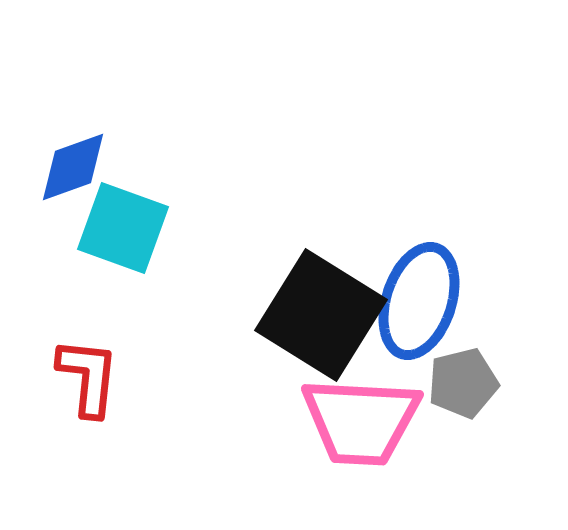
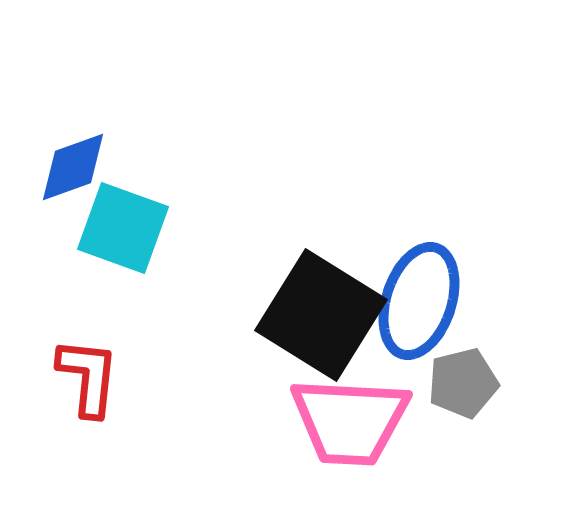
pink trapezoid: moved 11 px left
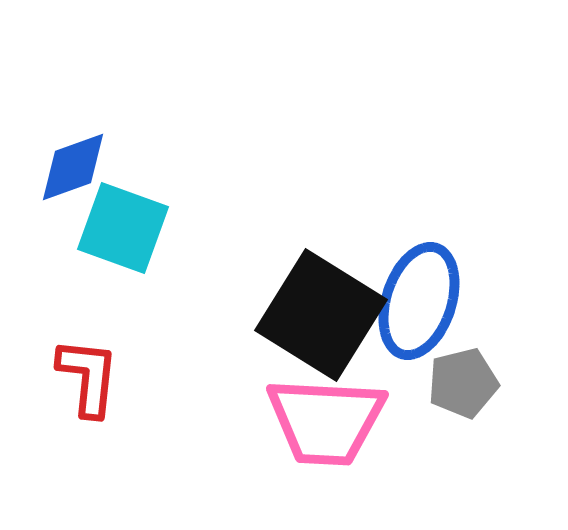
pink trapezoid: moved 24 px left
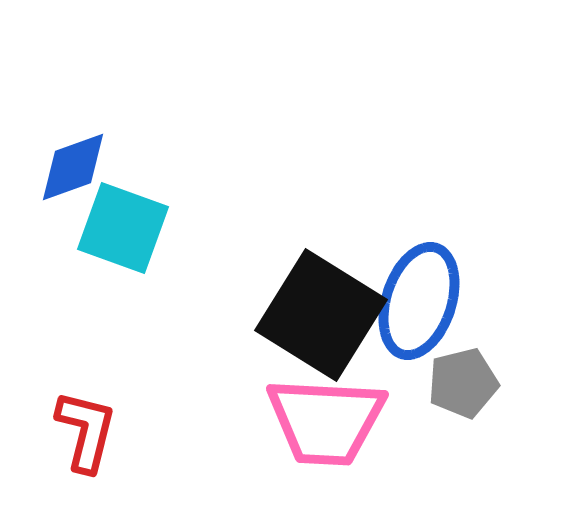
red L-shape: moved 2 px left, 54 px down; rotated 8 degrees clockwise
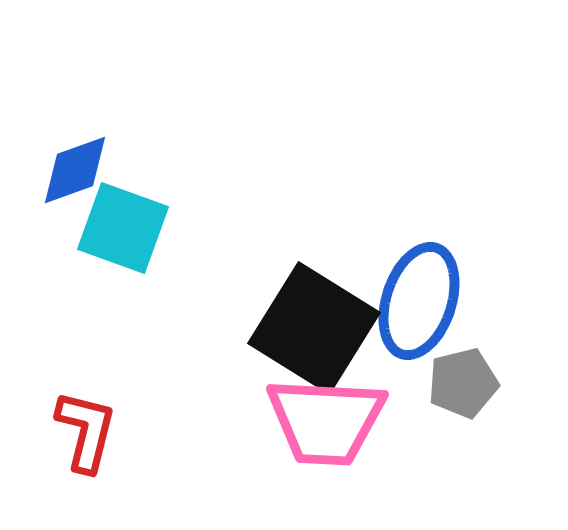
blue diamond: moved 2 px right, 3 px down
black square: moved 7 px left, 13 px down
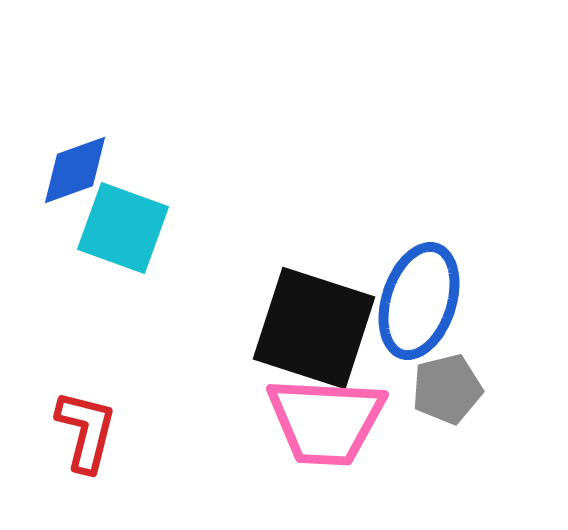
black square: rotated 14 degrees counterclockwise
gray pentagon: moved 16 px left, 6 px down
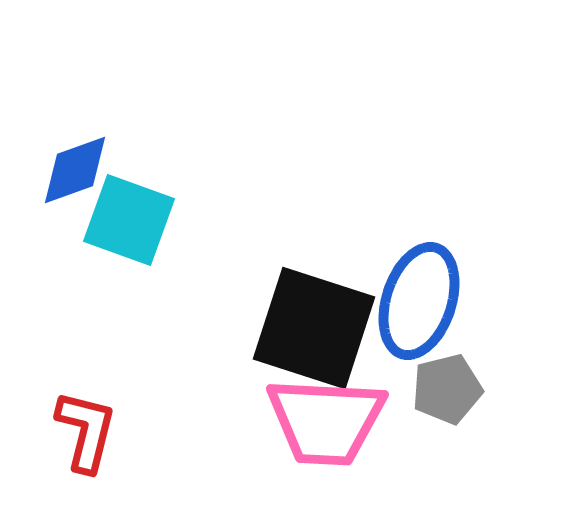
cyan square: moved 6 px right, 8 px up
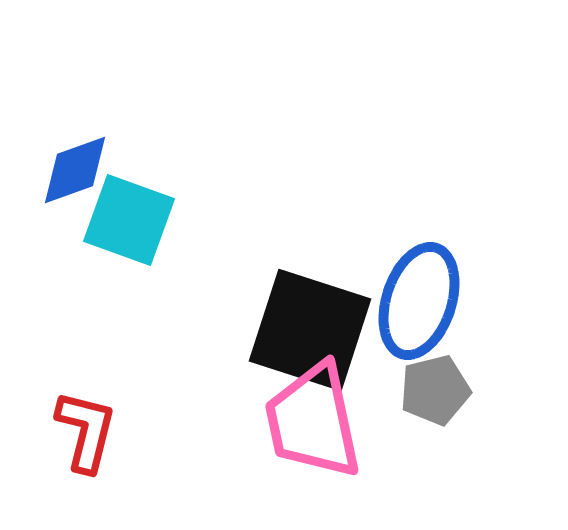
black square: moved 4 px left, 2 px down
gray pentagon: moved 12 px left, 1 px down
pink trapezoid: moved 13 px left; rotated 75 degrees clockwise
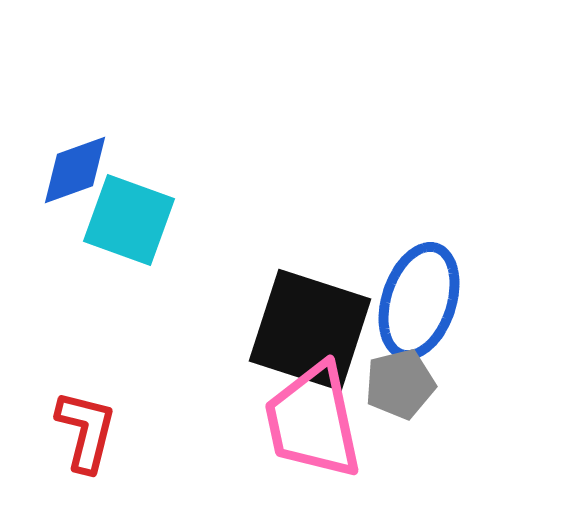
gray pentagon: moved 35 px left, 6 px up
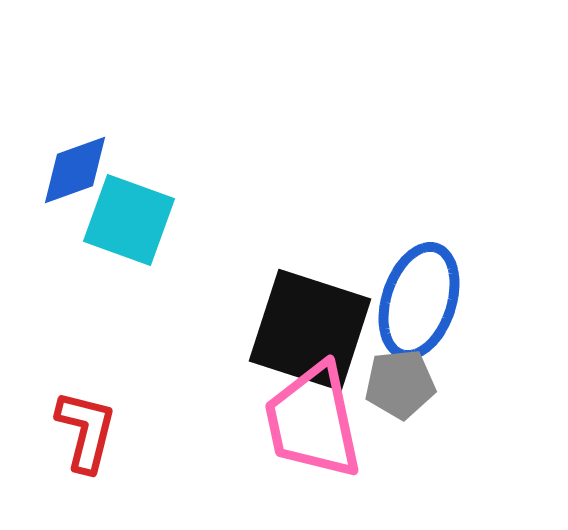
gray pentagon: rotated 8 degrees clockwise
